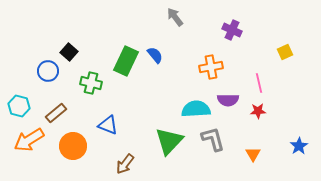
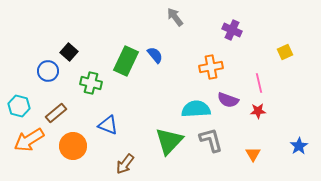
purple semicircle: rotated 20 degrees clockwise
gray L-shape: moved 2 px left, 1 px down
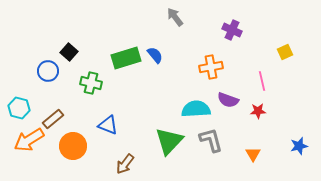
green rectangle: moved 3 px up; rotated 48 degrees clockwise
pink line: moved 3 px right, 2 px up
cyan hexagon: moved 2 px down
brown rectangle: moved 3 px left, 6 px down
blue star: rotated 18 degrees clockwise
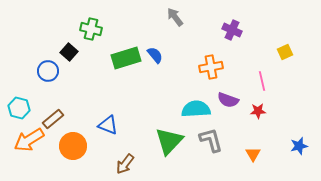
green cross: moved 54 px up
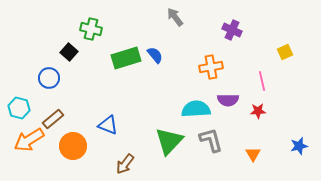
blue circle: moved 1 px right, 7 px down
purple semicircle: rotated 20 degrees counterclockwise
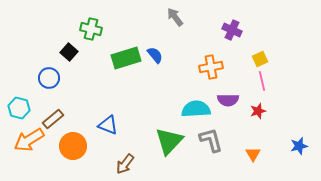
yellow square: moved 25 px left, 7 px down
red star: rotated 14 degrees counterclockwise
